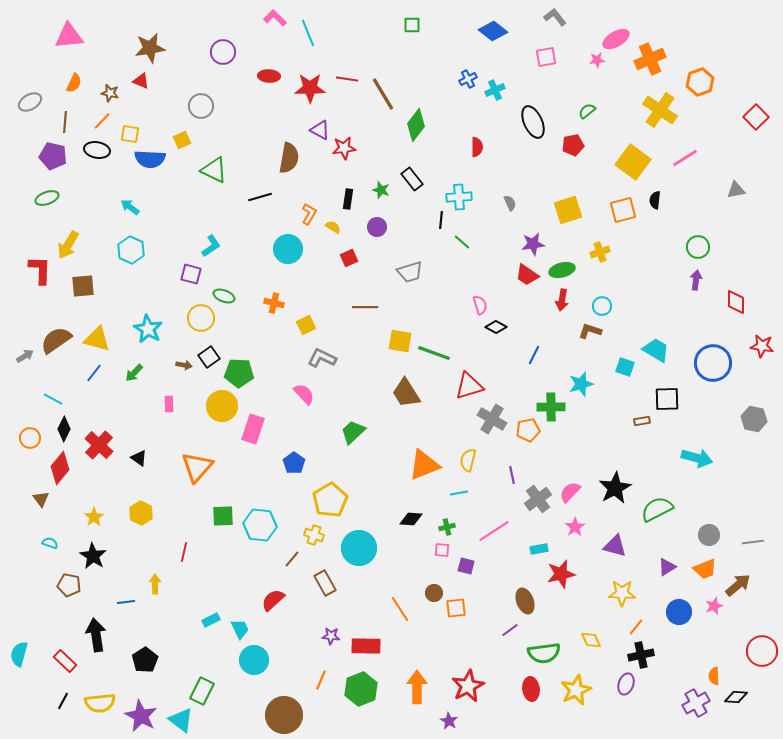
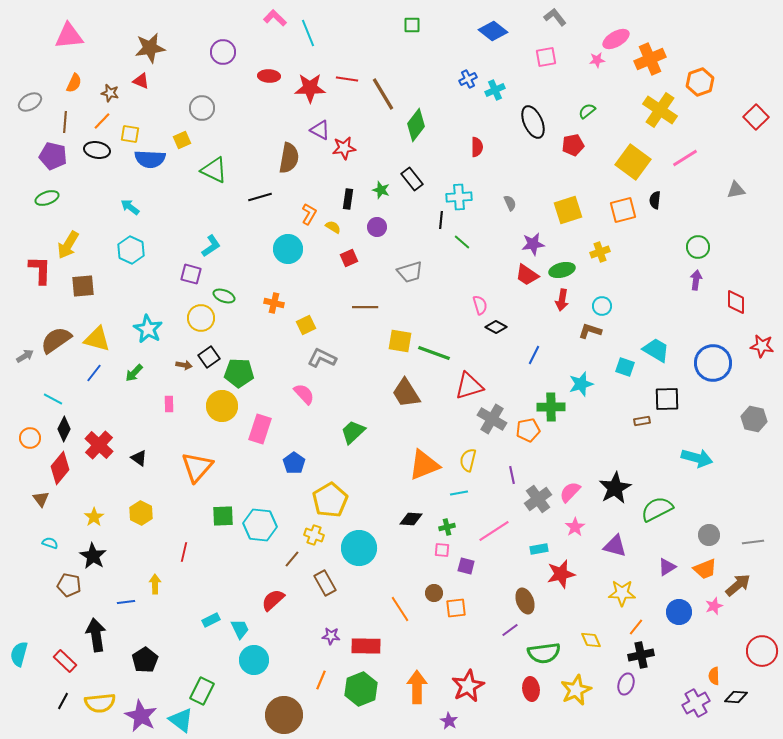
gray circle at (201, 106): moved 1 px right, 2 px down
pink rectangle at (253, 429): moved 7 px right
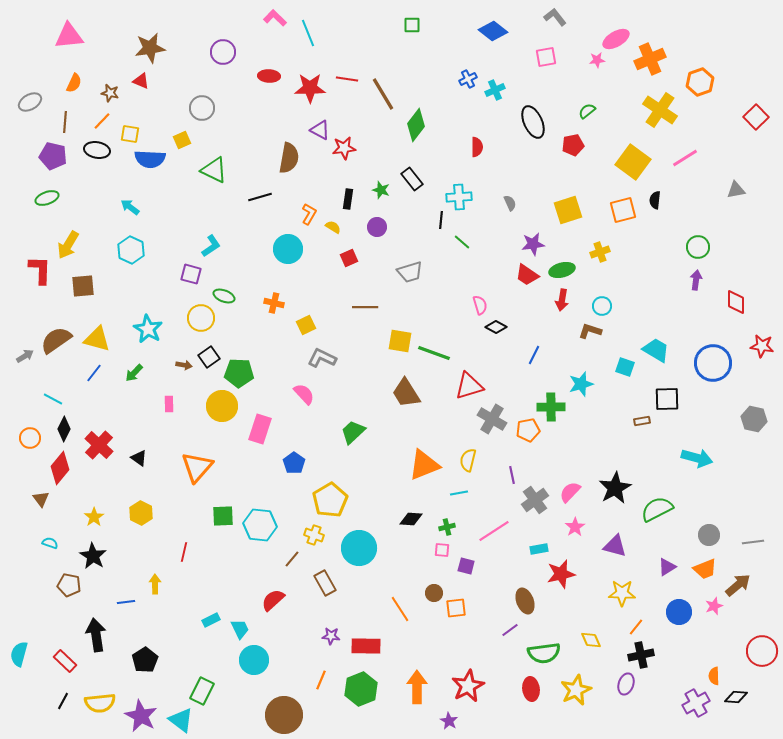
gray cross at (538, 499): moved 3 px left, 1 px down
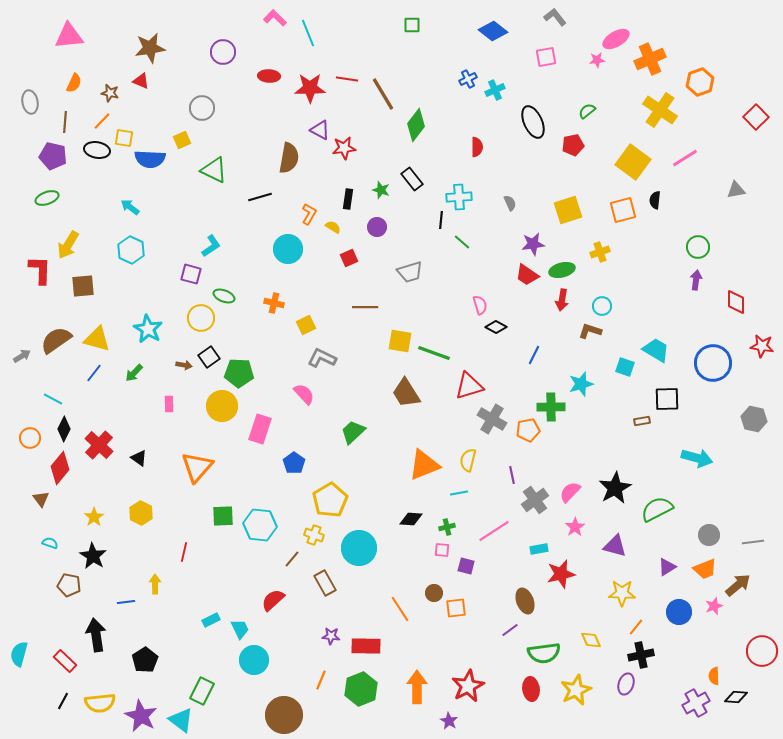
gray ellipse at (30, 102): rotated 70 degrees counterclockwise
yellow square at (130, 134): moved 6 px left, 4 px down
gray arrow at (25, 356): moved 3 px left
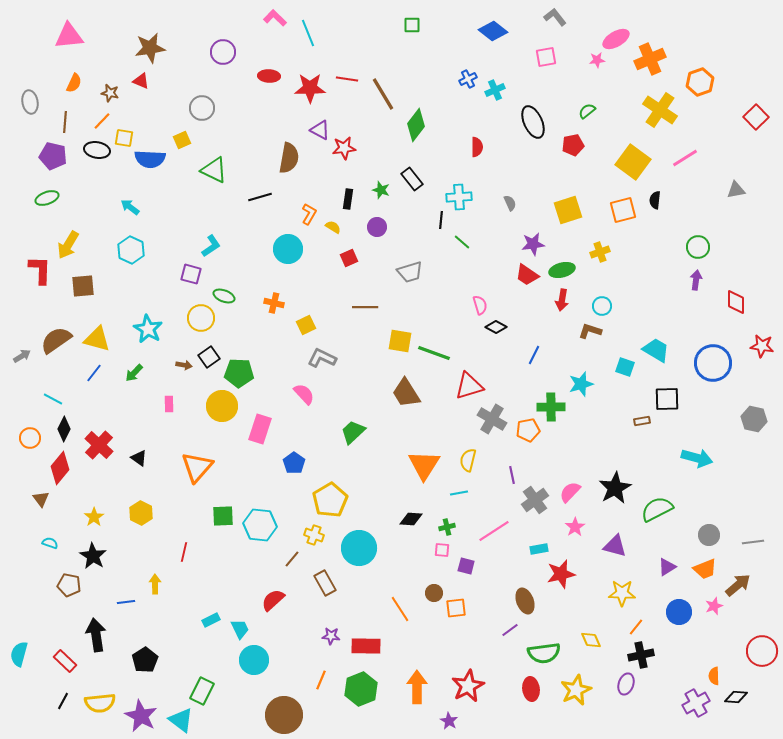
orange triangle at (424, 465): rotated 36 degrees counterclockwise
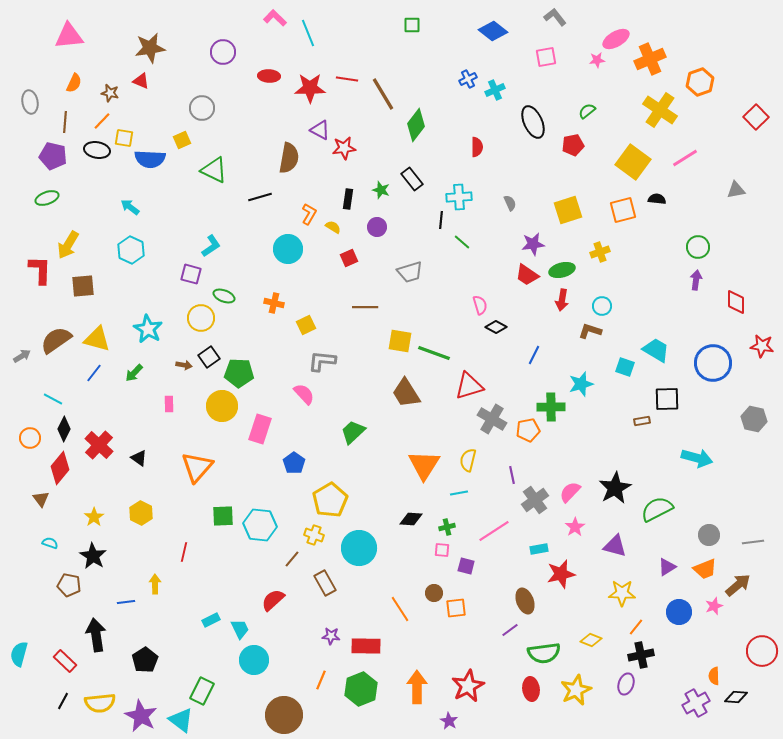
black semicircle at (655, 200): moved 2 px right, 1 px up; rotated 90 degrees clockwise
gray L-shape at (322, 358): moved 3 px down; rotated 20 degrees counterclockwise
yellow diamond at (591, 640): rotated 45 degrees counterclockwise
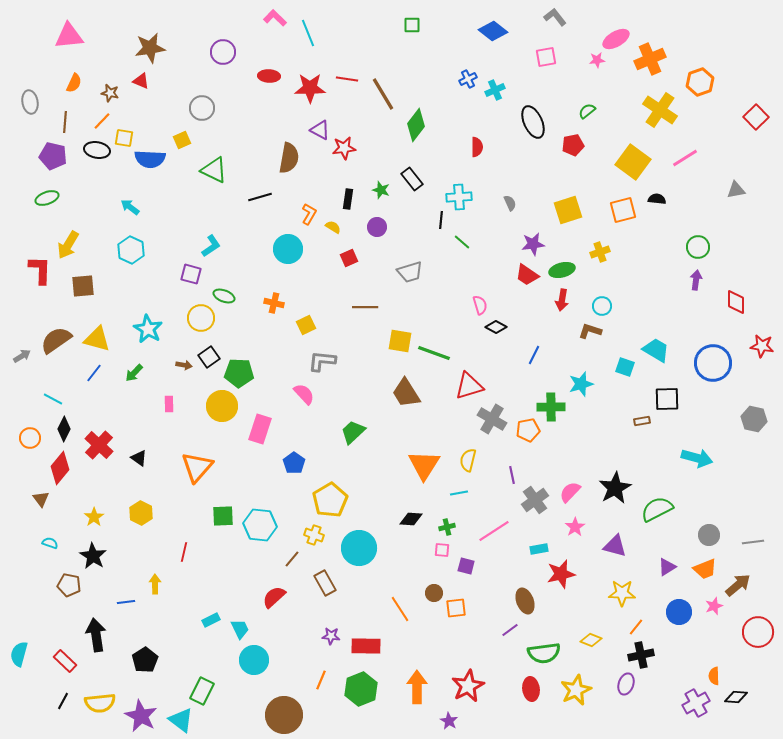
red semicircle at (273, 600): moved 1 px right, 3 px up
red circle at (762, 651): moved 4 px left, 19 px up
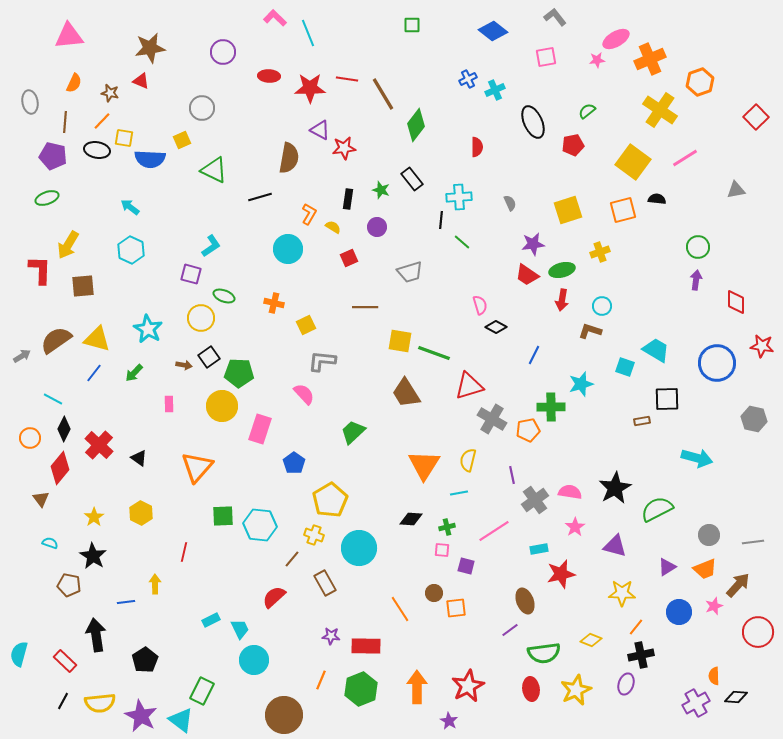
blue circle at (713, 363): moved 4 px right
pink semicircle at (570, 492): rotated 55 degrees clockwise
brown arrow at (738, 585): rotated 8 degrees counterclockwise
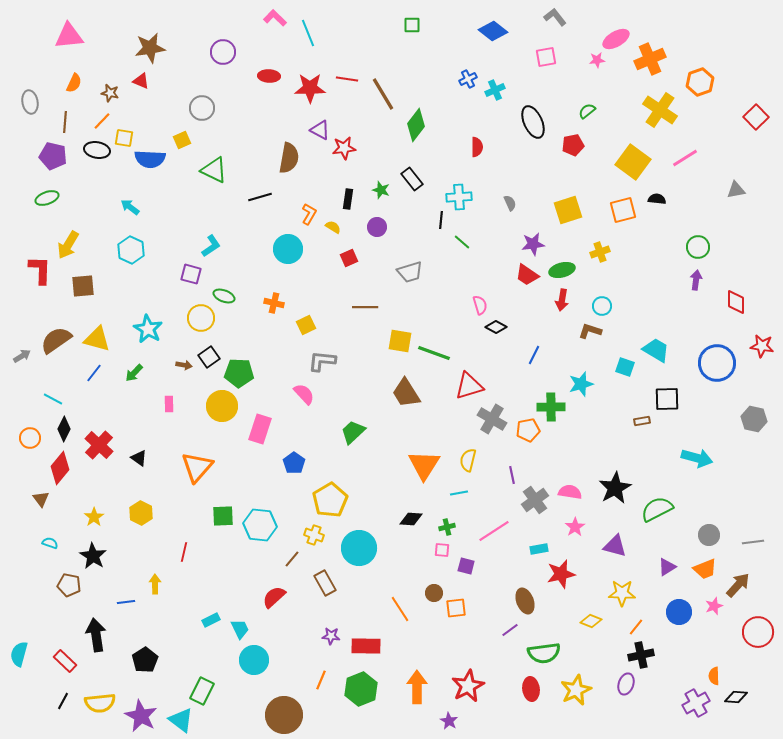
yellow diamond at (591, 640): moved 19 px up
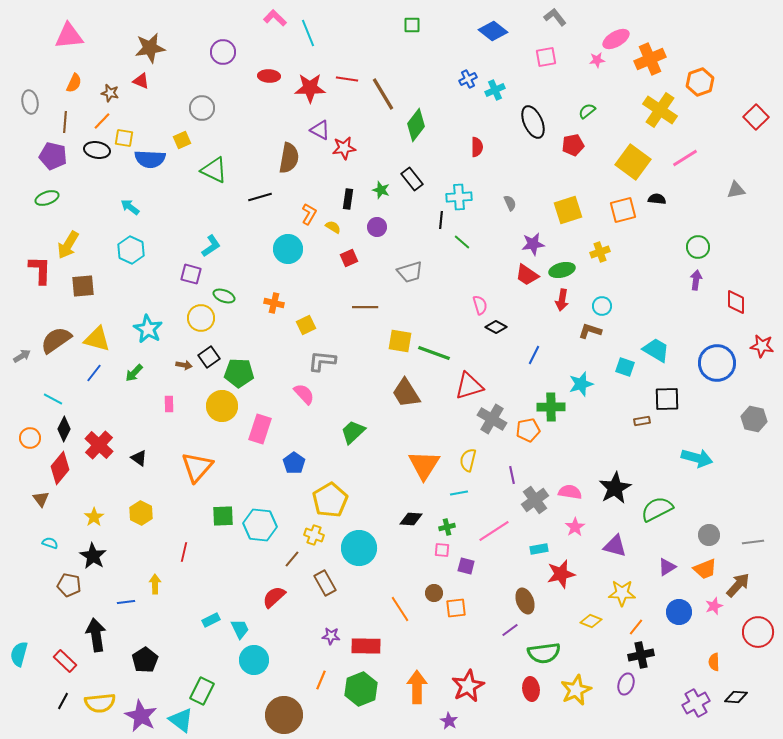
orange semicircle at (714, 676): moved 14 px up
